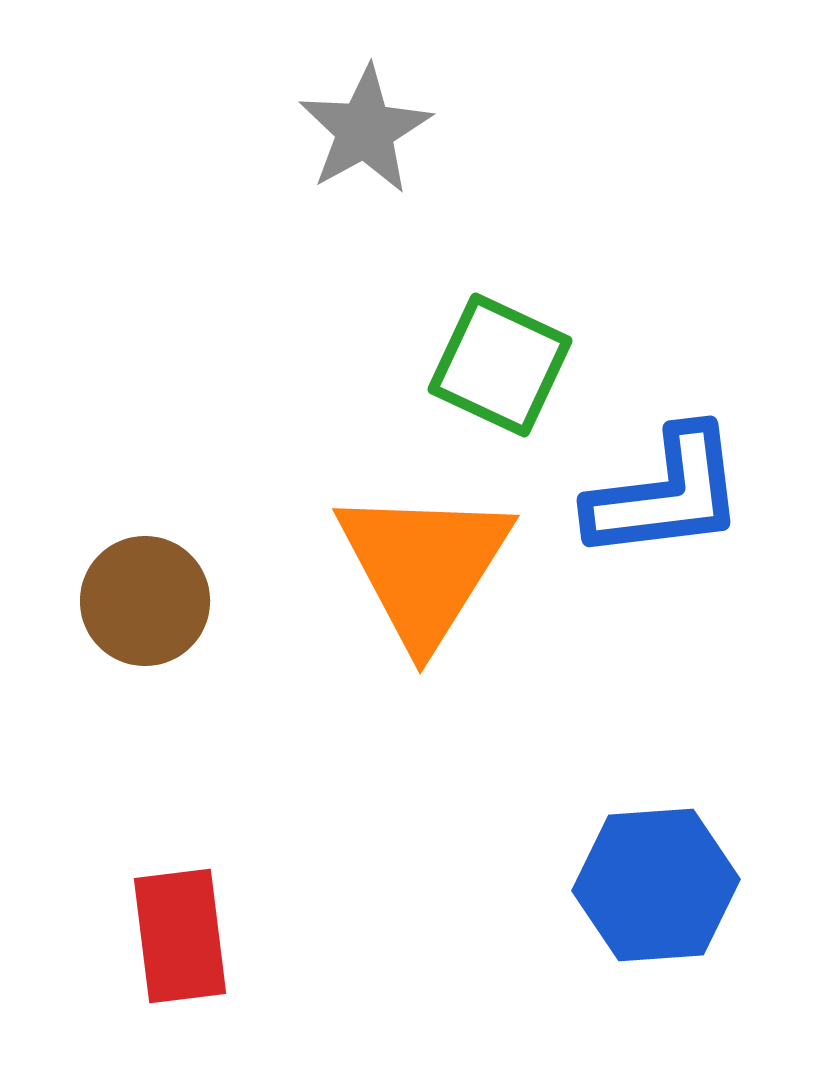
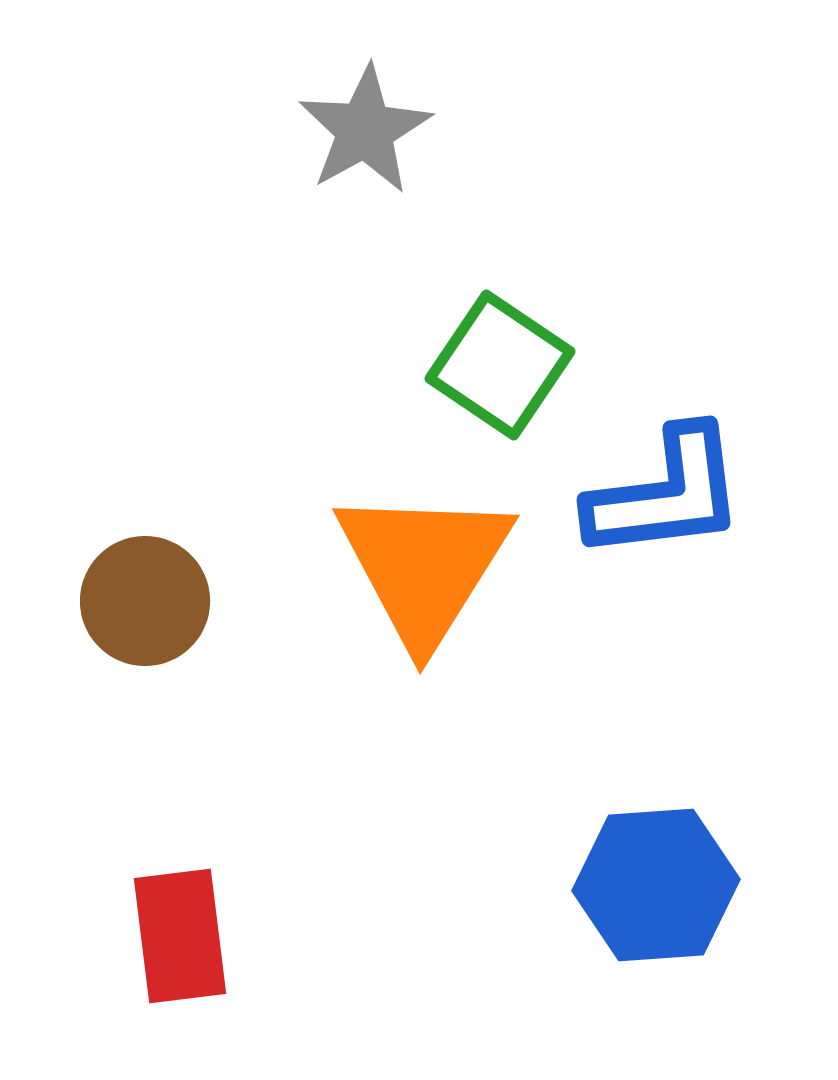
green square: rotated 9 degrees clockwise
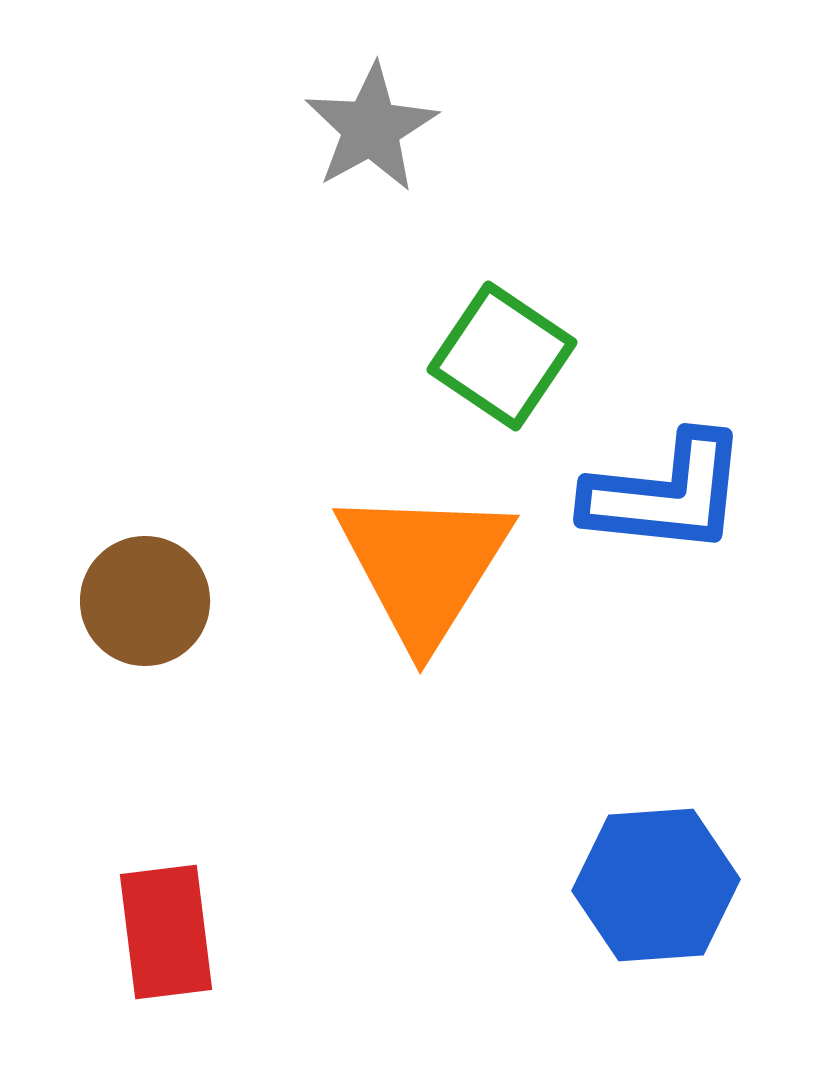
gray star: moved 6 px right, 2 px up
green square: moved 2 px right, 9 px up
blue L-shape: rotated 13 degrees clockwise
red rectangle: moved 14 px left, 4 px up
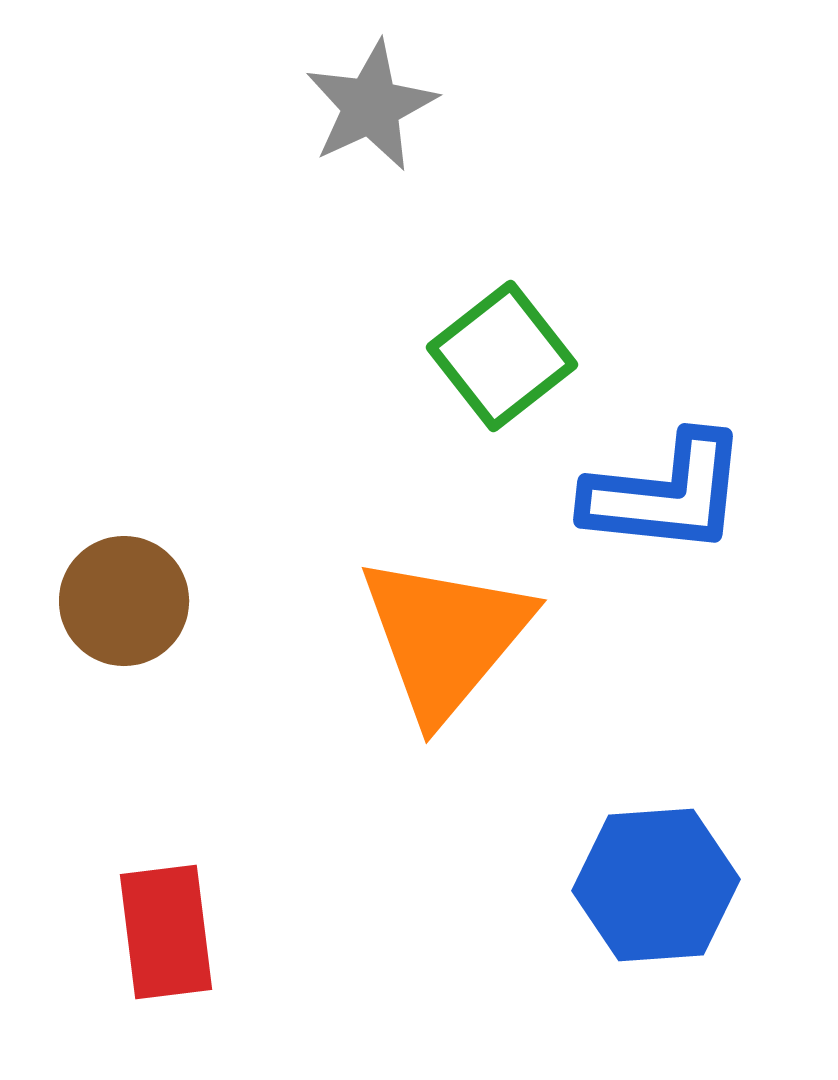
gray star: moved 22 px up; rotated 4 degrees clockwise
green square: rotated 18 degrees clockwise
orange triangle: moved 21 px right, 71 px down; rotated 8 degrees clockwise
brown circle: moved 21 px left
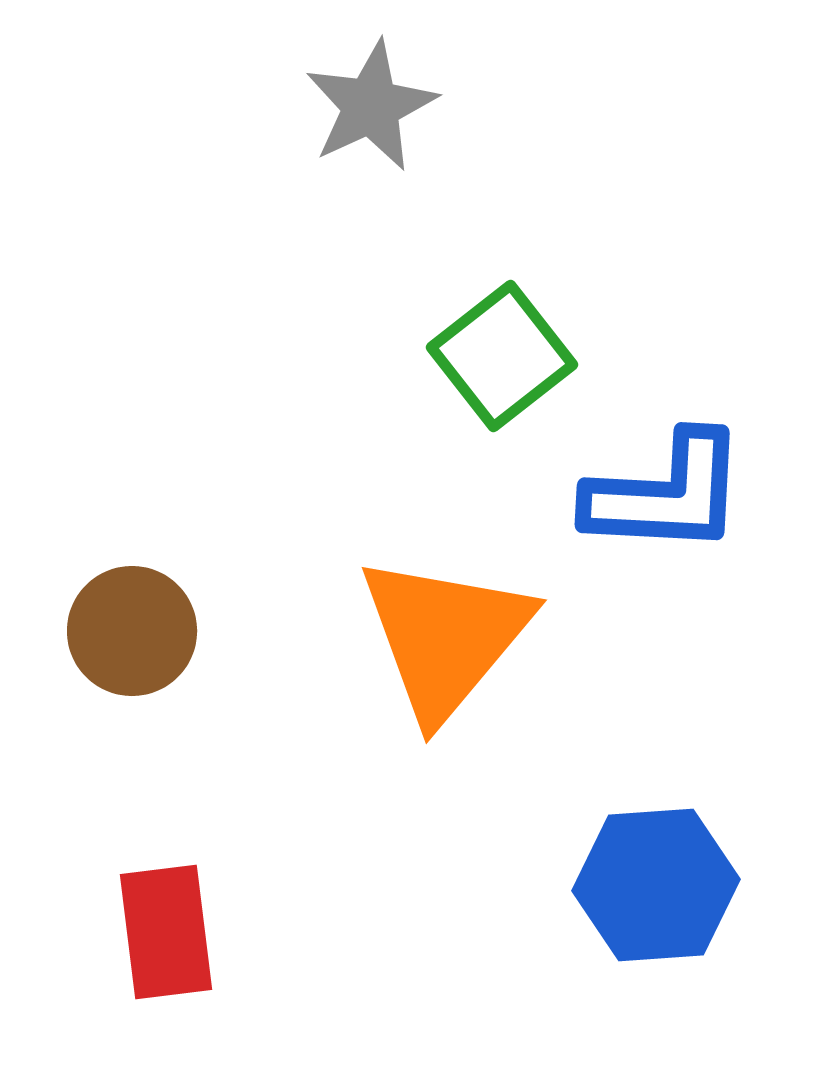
blue L-shape: rotated 3 degrees counterclockwise
brown circle: moved 8 px right, 30 px down
